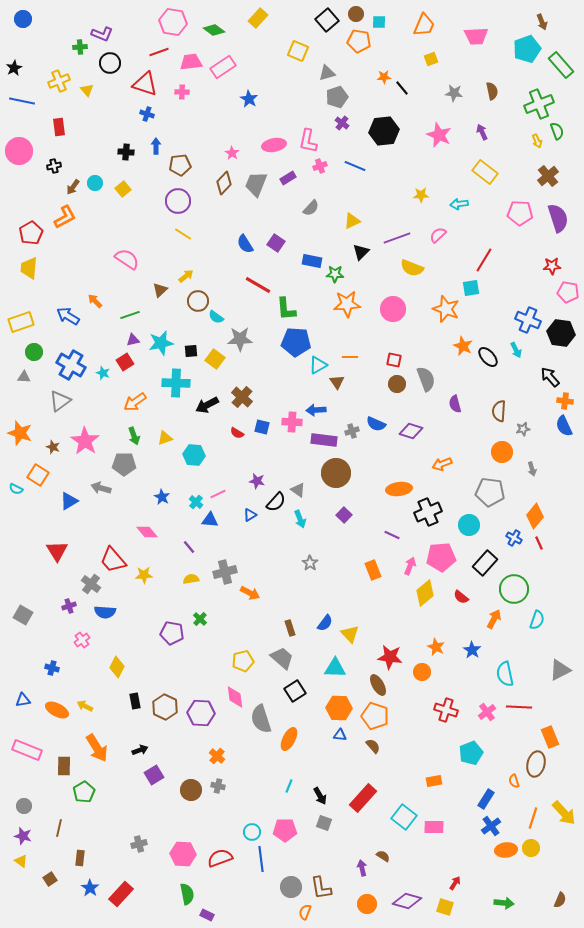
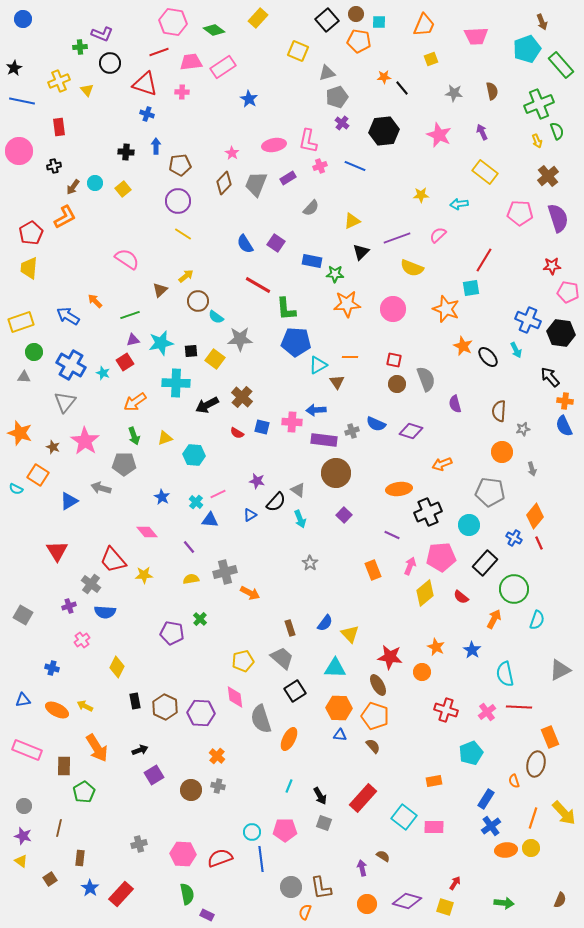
gray triangle at (60, 401): moved 5 px right, 1 px down; rotated 15 degrees counterclockwise
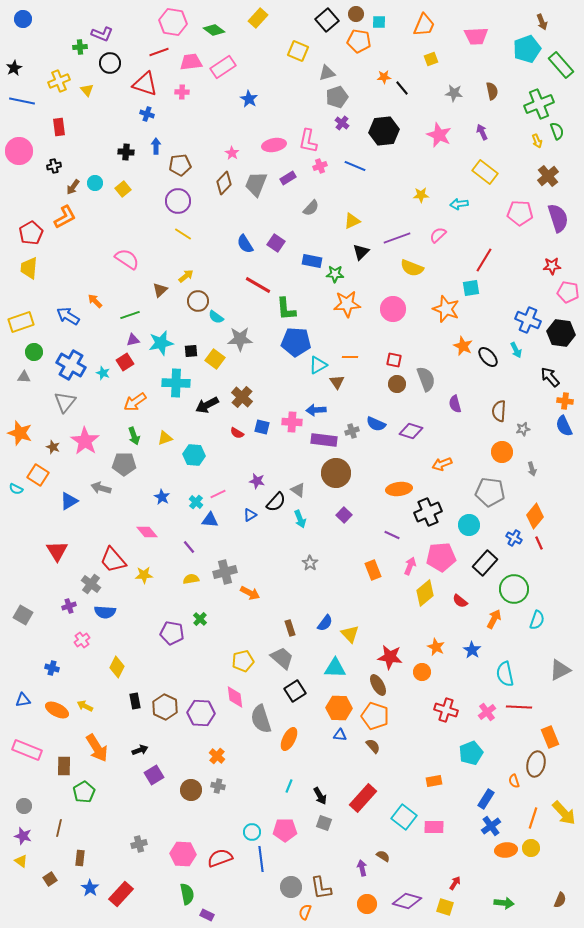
red semicircle at (461, 597): moved 1 px left, 4 px down
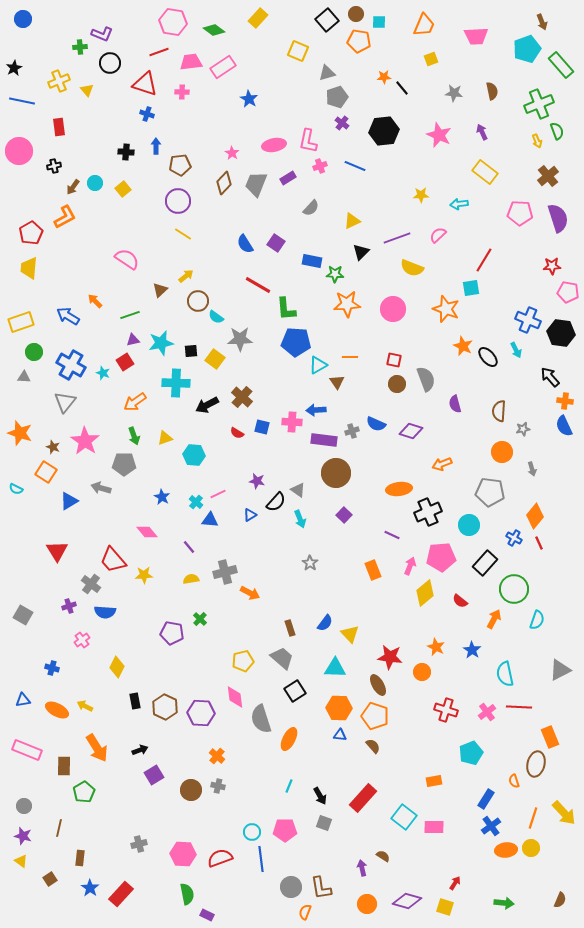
orange square at (38, 475): moved 8 px right, 3 px up
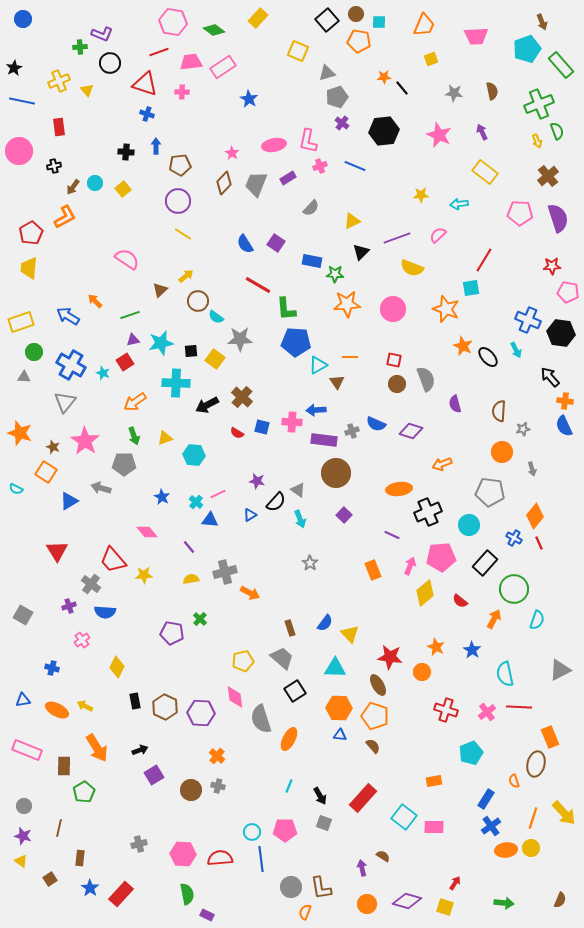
red semicircle at (220, 858): rotated 15 degrees clockwise
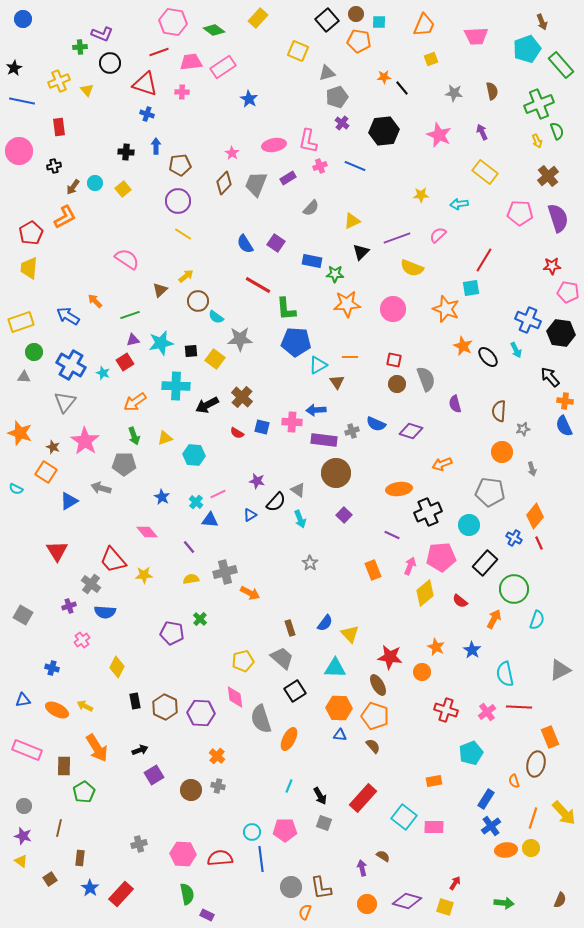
cyan cross at (176, 383): moved 3 px down
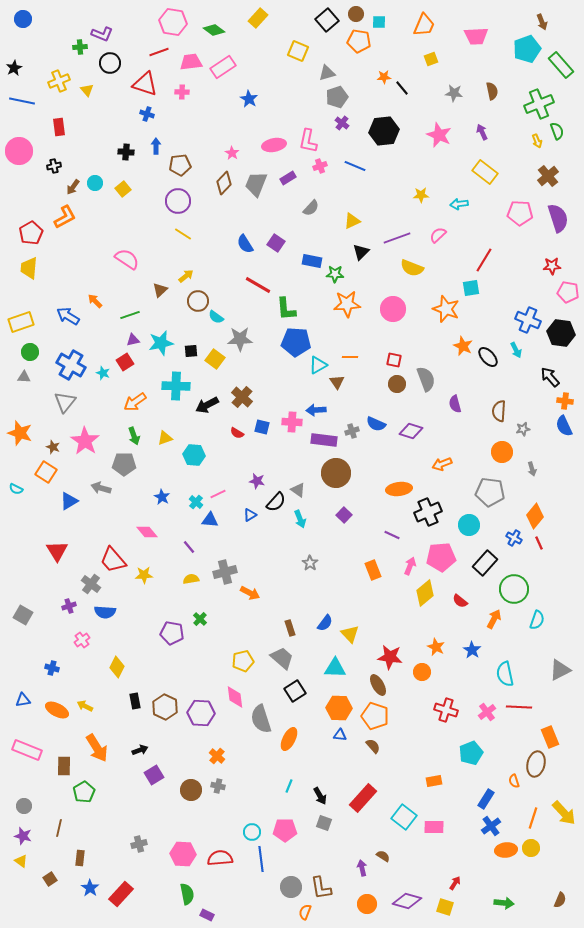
green circle at (34, 352): moved 4 px left
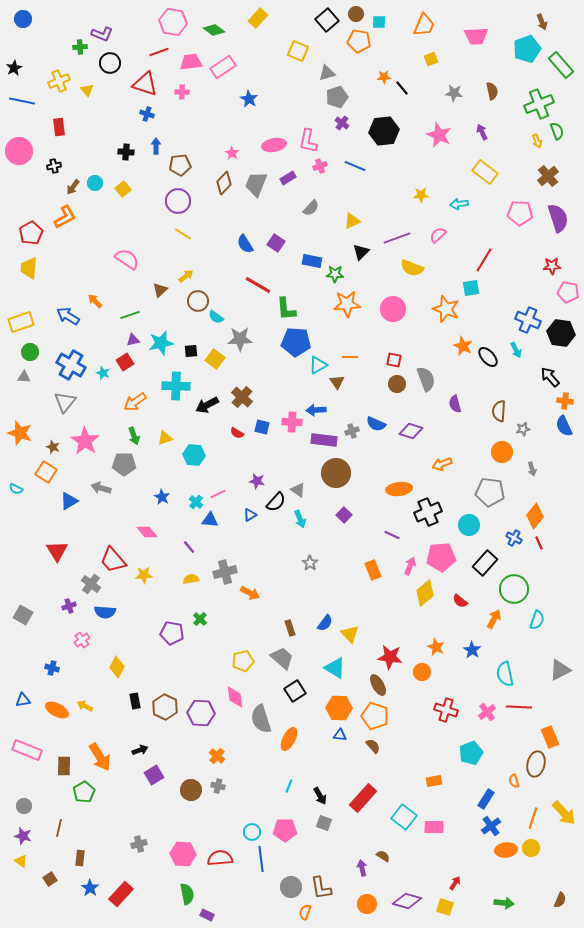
cyan triangle at (335, 668): rotated 30 degrees clockwise
orange arrow at (97, 748): moved 3 px right, 9 px down
